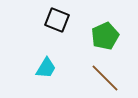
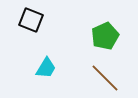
black square: moved 26 px left
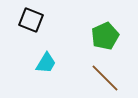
cyan trapezoid: moved 5 px up
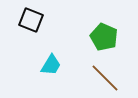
green pentagon: moved 1 px left, 1 px down; rotated 24 degrees counterclockwise
cyan trapezoid: moved 5 px right, 2 px down
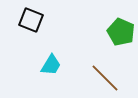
green pentagon: moved 17 px right, 5 px up
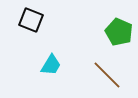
green pentagon: moved 2 px left
brown line: moved 2 px right, 3 px up
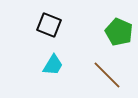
black square: moved 18 px right, 5 px down
cyan trapezoid: moved 2 px right
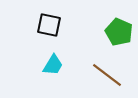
black square: rotated 10 degrees counterclockwise
brown line: rotated 8 degrees counterclockwise
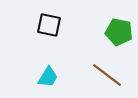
green pentagon: rotated 12 degrees counterclockwise
cyan trapezoid: moved 5 px left, 12 px down
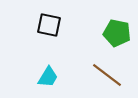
green pentagon: moved 2 px left, 1 px down
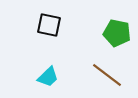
cyan trapezoid: rotated 15 degrees clockwise
